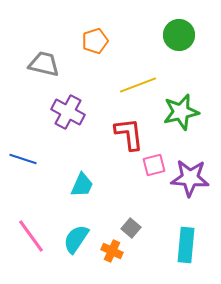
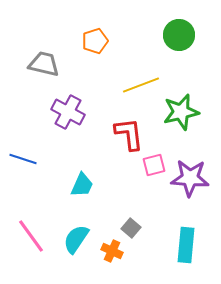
yellow line: moved 3 px right
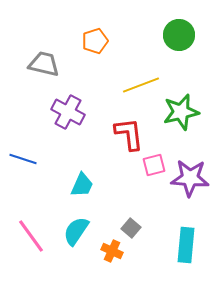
cyan semicircle: moved 8 px up
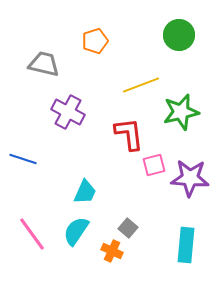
cyan trapezoid: moved 3 px right, 7 px down
gray square: moved 3 px left
pink line: moved 1 px right, 2 px up
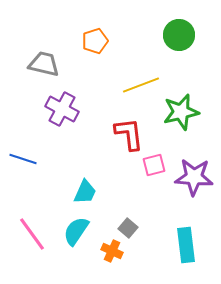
purple cross: moved 6 px left, 3 px up
purple star: moved 4 px right, 1 px up
cyan rectangle: rotated 12 degrees counterclockwise
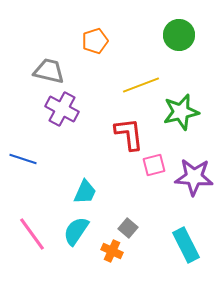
gray trapezoid: moved 5 px right, 7 px down
cyan rectangle: rotated 20 degrees counterclockwise
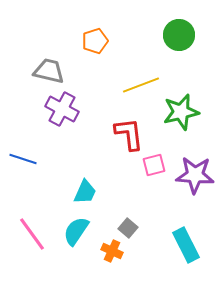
purple star: moved 1 px right, 2 px up
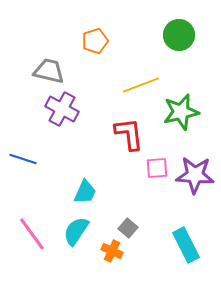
pink square: moved 3 px right, 3 px down; rotated 10 degrees clockwise
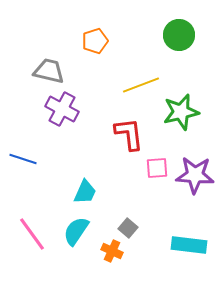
cyan rectangle: moved 3 px right; rotated 56 degrees counterclockwise
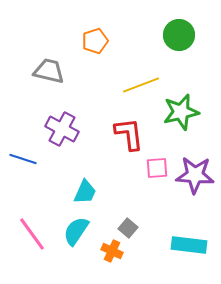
purple cross: moved 20 px down
